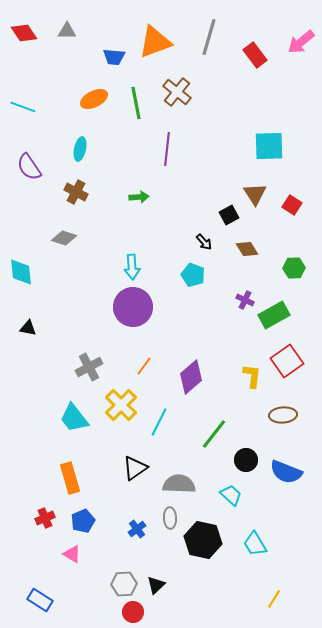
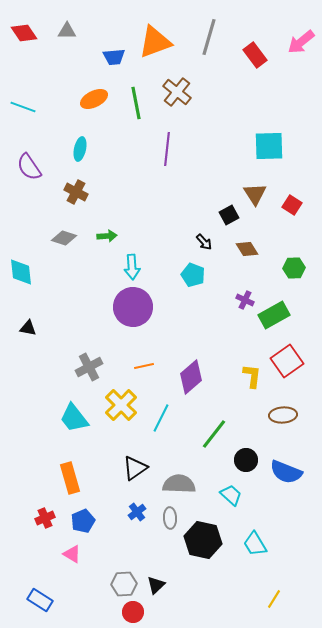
blue trapezoid at (114, 57): rotated 10 degrees counterclockwise
green arrow at (139, 197): moved 32 px left, 39 px down
orange line at (144, 366): rotated 42 degrees clockwise
cyan line at (159, 422): moved 2 px right, 4 px up
blue cross at (137, 529): moved 17 px up
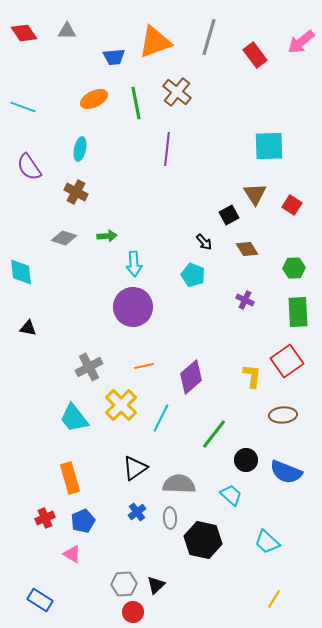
cyan arrow at (132, 267): moved 2 px right, 3 px up
green rectangle at (274, 315): moved 24 px right, 3 px up; rotated 64 degrees counterclockwise
cyan trapezoid at (255, 544): moved 12 px right, 2 px up; rotated 16 degrees counterclockwise
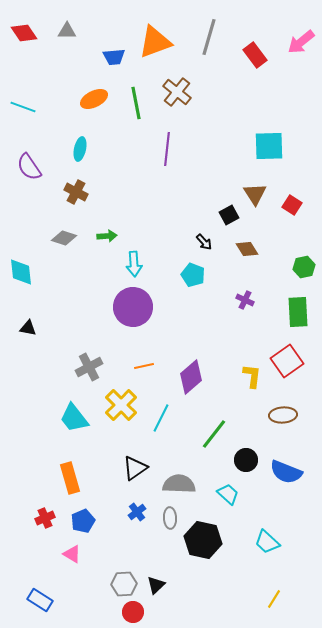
green hexagon at (294, 268): moved 10 px right, 1 px up; rotated 10 degrees counterclockwise
cyan trapezoid at (231, 495): moved 3 px left, 1 px up
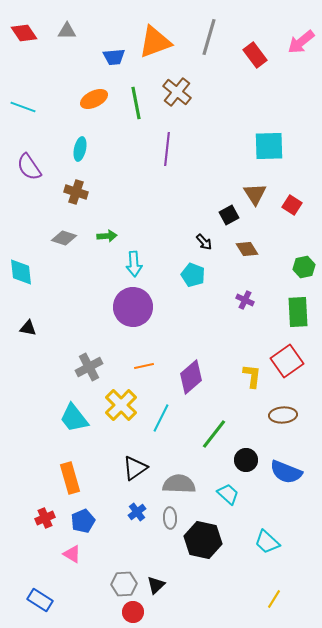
brown cross at (76, 192): rotated 10 degrees counterclockwise
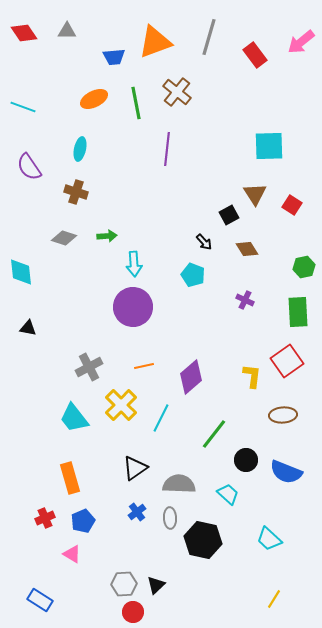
cyan trapezoid at (267, 542): moved 2 px right, 3 px up
